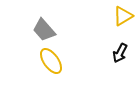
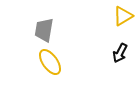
gray trapezoid: rotated 50 degrees clockwise
yellow ellipse: moved 1 px left, 1 px down
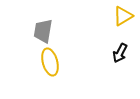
gray trapezoid: moved 1 px left, 1 px down
yellow ellipse: rotated 20 degrees clockwise
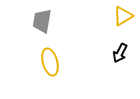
gray trapezoid: moved 1 px left, 10 px up
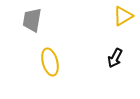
gray trapezoid: moved 10 px left, 1 px up
black arrow: moved 5 px left, 5 px down
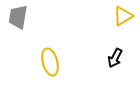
gray trapezoid: moved 14 px left, 3 px up
